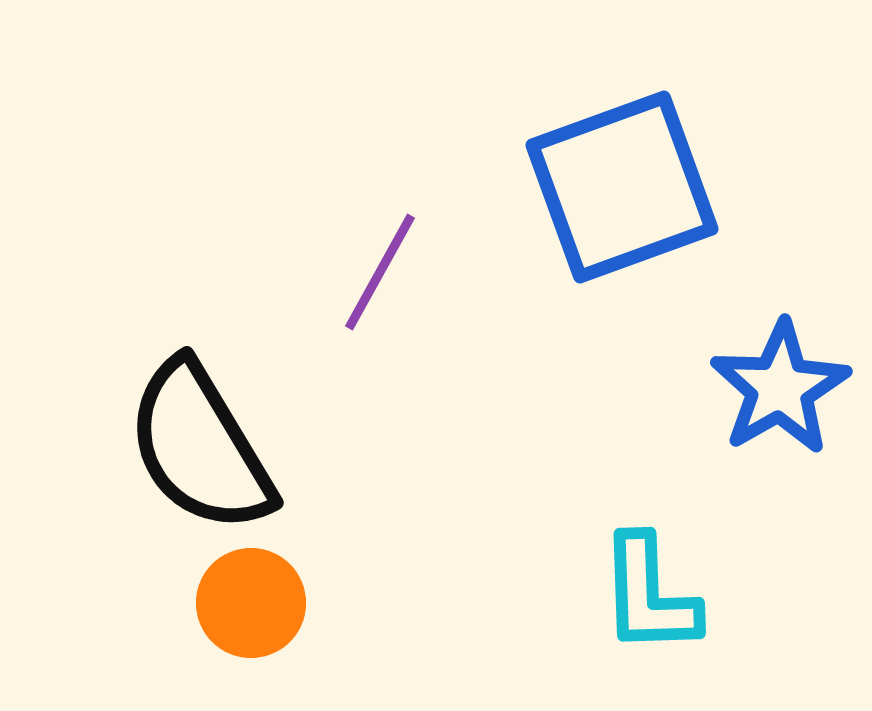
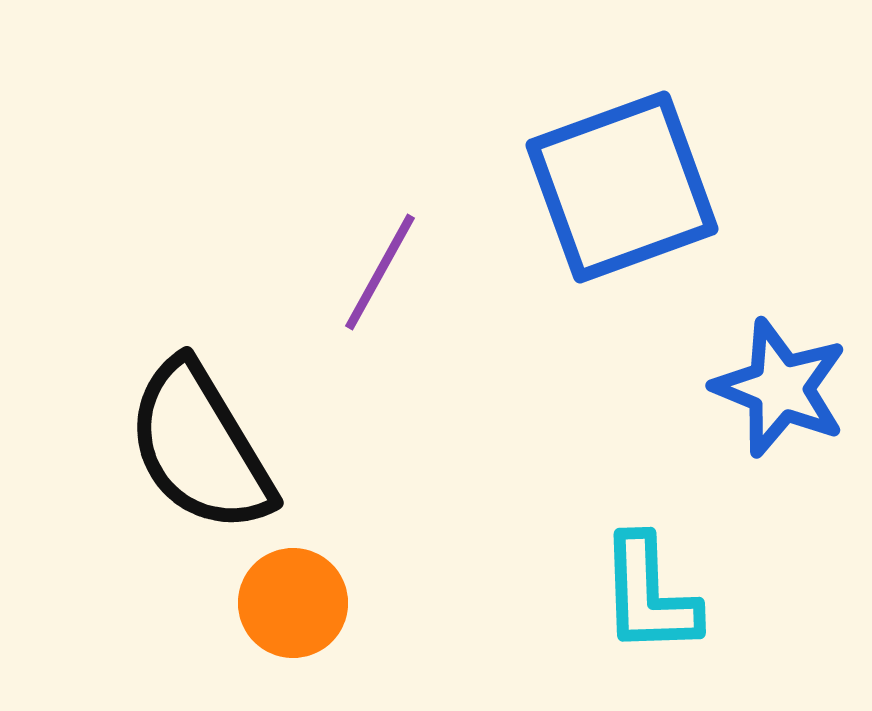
blue star: rotated 20 degrees counterclockwise
orange circle: moved 42 px right
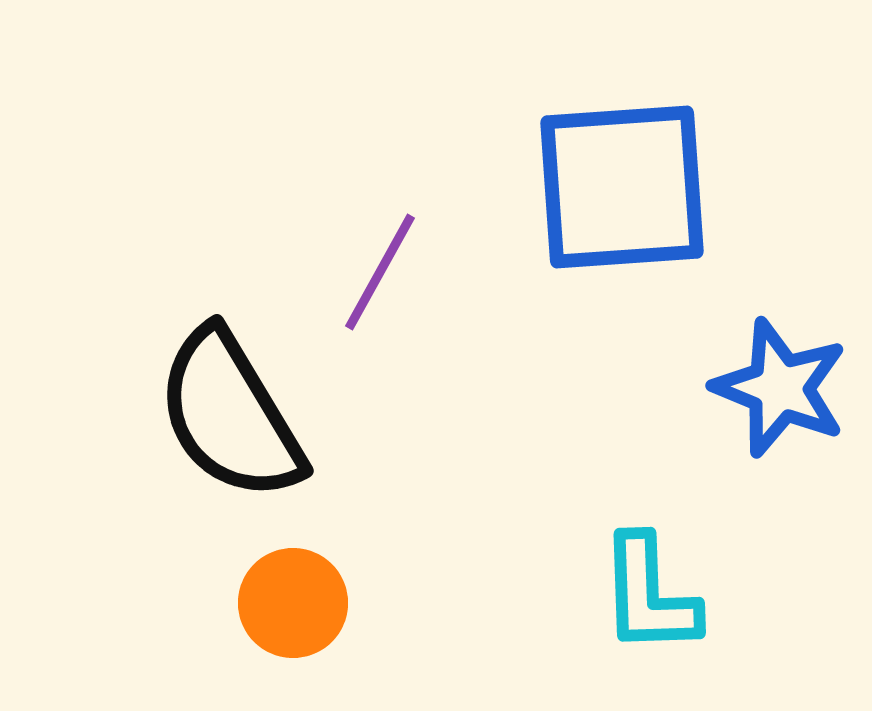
blue square: rotated 16 degrees clockwise
black semicircle: moved 30 px right, 32 px up
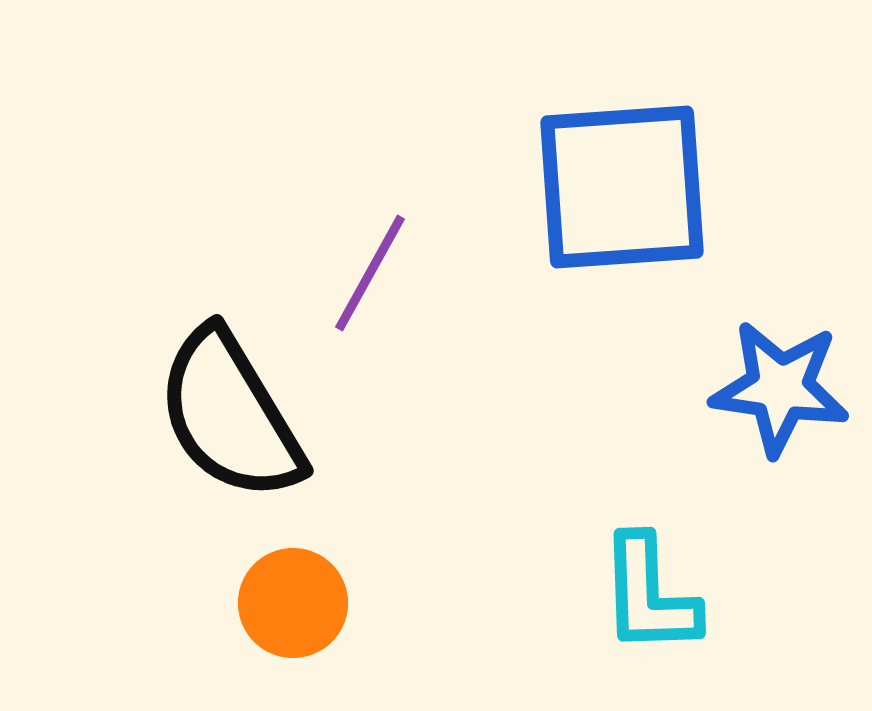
purple line: moved 10 px left, 1 px down
blue star: rotated 14 degrees counterclockwise
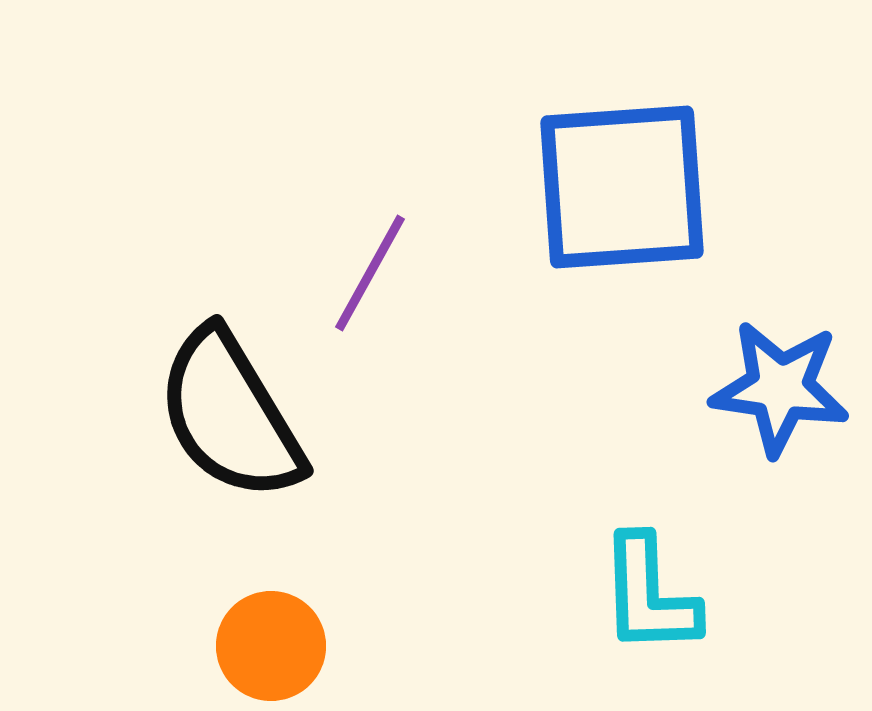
orange circle: moved 22 px left, 43 px down
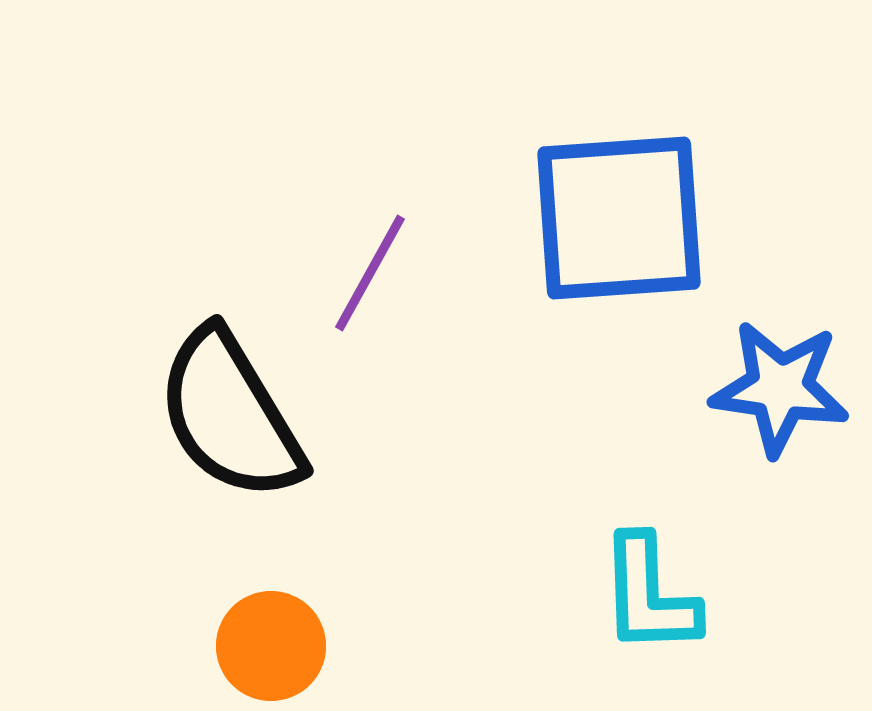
blue square: moved 3 px left, 31 px down
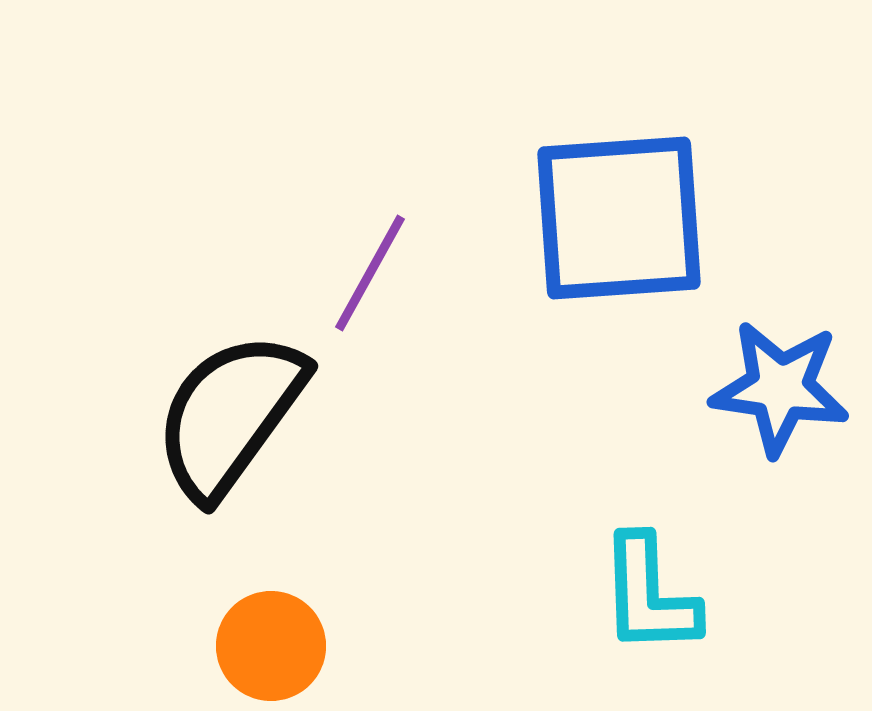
black semicircle: rotated 67 degrees clockwise
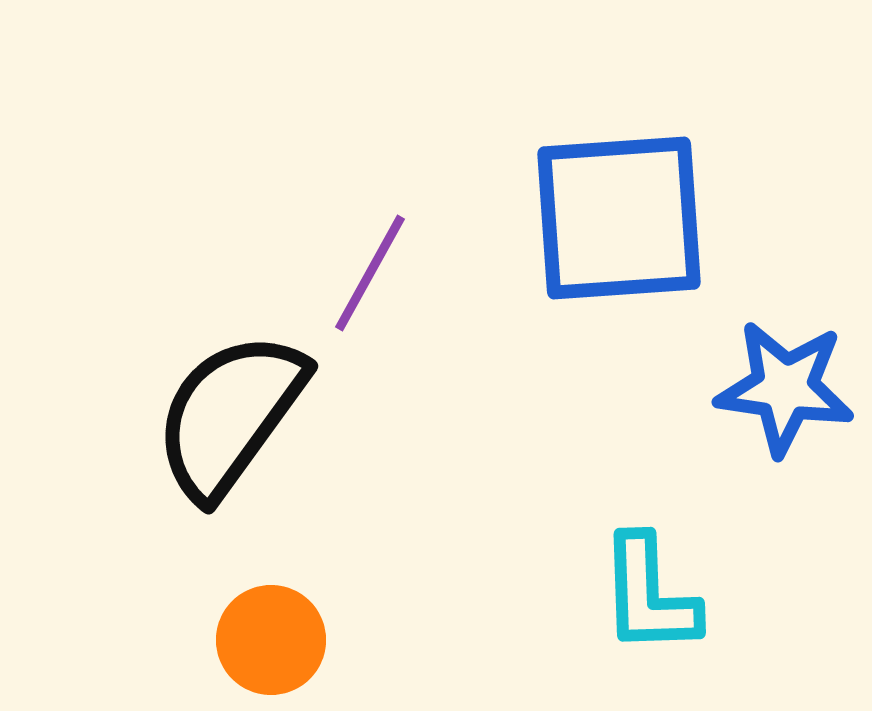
blue star: moved 5 px right
orange circle: moved 6 px up
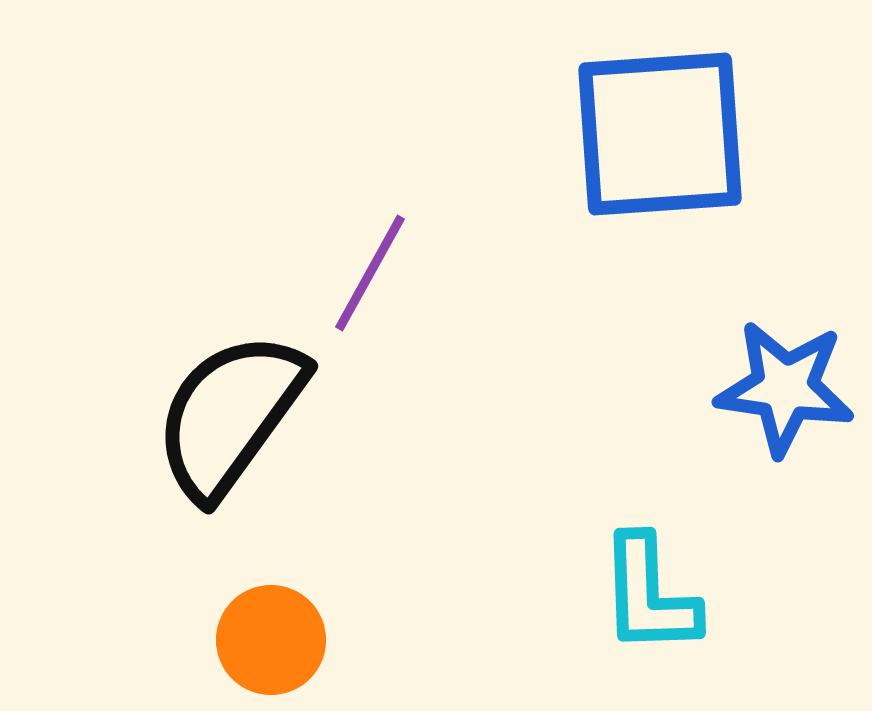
blue square: moved 41 px right, 84 px up
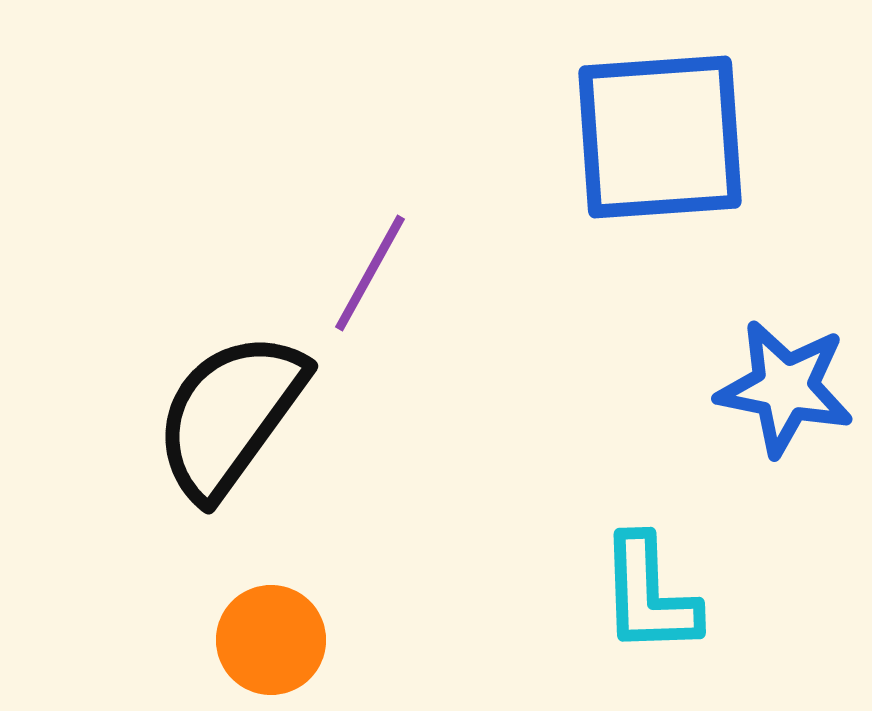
blue square: moved 3 px down
blue star: rotated 3 degrees clockwise
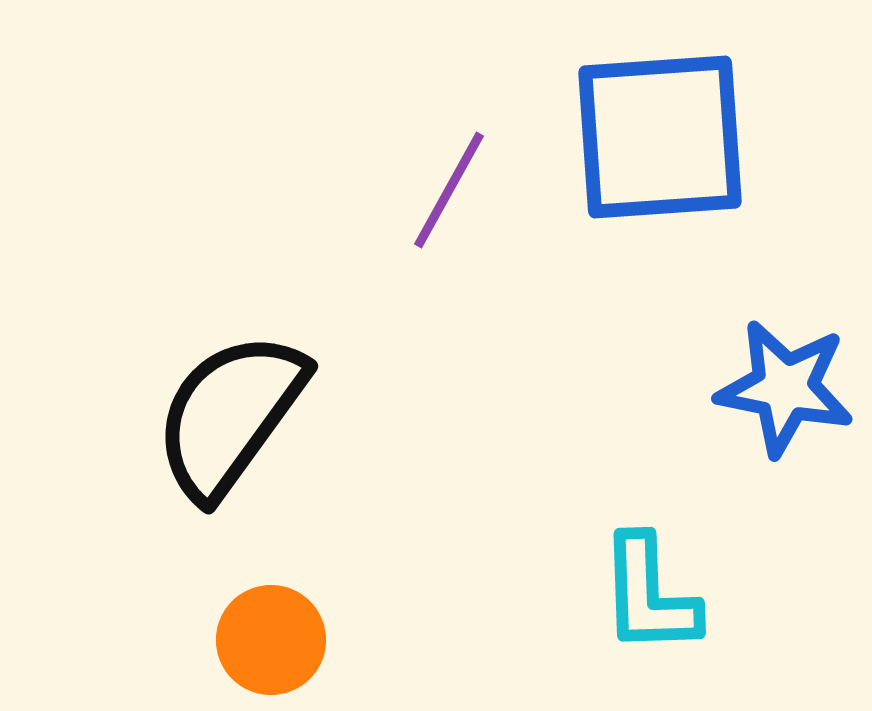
purple line: moved 79 px right, 83 px up
